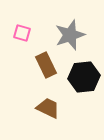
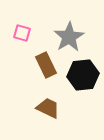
gray star: moved 1 px left, 2 px down; rotated 12 degrees counterclockwise
black hexagon: moved 1 px left, 2 px up
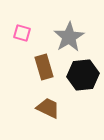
brown rectangle: moved 2 px left, 2 px down; rotated 10 degrees clockwise
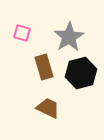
black hexagon: moved 2 px left, 2 px up; rotated 8 degrees counterclockwise
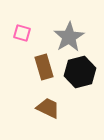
black hexagon: moved 1 px left, 1 px up
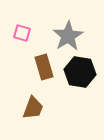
gray star: moved 1 px left, 1 px up
black hexagon: rotated 24 degrees clockwise
brown trapezoid: moved 15 px left; rotated 85 degrees clockwise
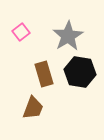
pink square: moved 1 px left, 1 px up; rotated 36 degrees clockwise
brown rectangle: moved 7 px down
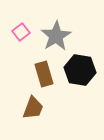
gray star: moved 12 px left
black hexagon: moved 2 px up
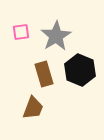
pink square: rotated 30 degrees clockwise
black hexagon: rotated 12 degrees clockwise
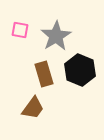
pink square: moved 1 px left, 2 px up; rotated 18 degrees clockwise
brown trapezoid: rotated 15 degrees clockwise
